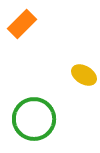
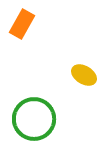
orange rectangle: rotated 16 degrees counterclockwise
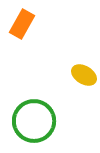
green circle: moved 2 px down
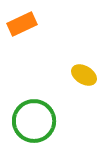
orange rectangle: rotated 36 degrees clockwise
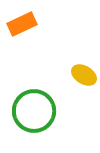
green circle: moved 10 px up
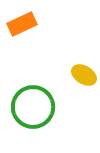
green circle: moved 1 px left, 4 px up
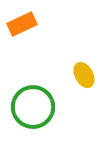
yellow ellipse: rotated 30 degrees clockwise
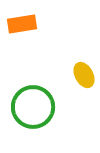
orange rectangle: rotated 16 degrees clockwise
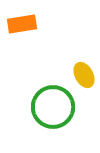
green circle: moved 20 px right
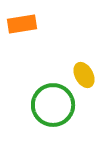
green circle: moved 2 px up
